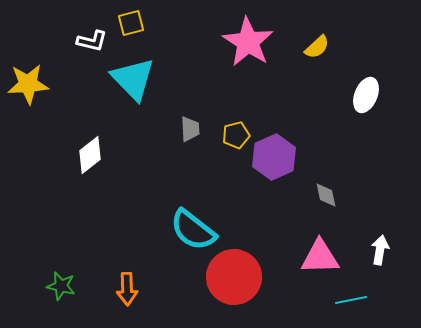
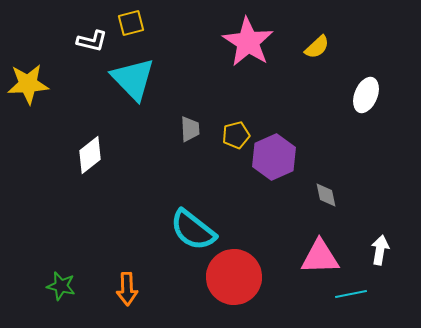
cyan line: moved 6 px up
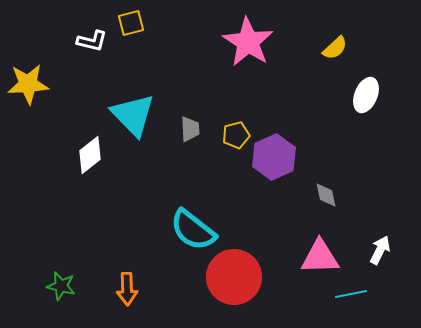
yellow semicircle: moved 18 px right, 1 px down
cyan triangle: moved 36 px down
white arrow: rotated 16 degrees clockwise
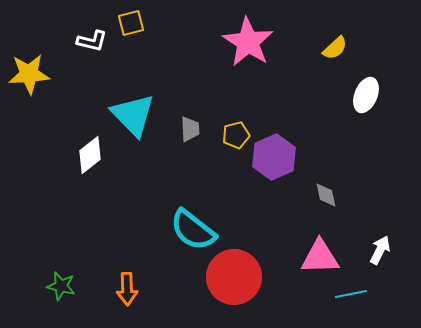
yellow star: moved 1 px right, 10 px up
